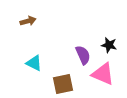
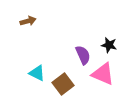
cyan triangle: moved 3 px right, 10 px down
brown square: rotated 25 degrees counterclockwise
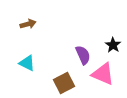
brown arrow: moved 3 px down
black star: moved 4 px right; rotated 21 degrees clockwise
cyan triangle: moved 10 px left, 10 px up
brown square: moved 1 px right, 1 px up; rotated 10 degrees clockwise
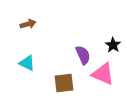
brown square: rotated 20 degrees clockwise
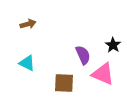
brown square: rotated 10 degrees clockwise
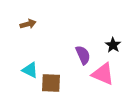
cyan triangle: moved 3 px right, 7 px down
brown square: moved 13 px left
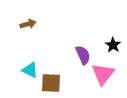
pink triangle: rotated 45 degrees clockwise
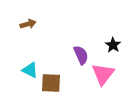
purple semicircle: moved 2 px left
